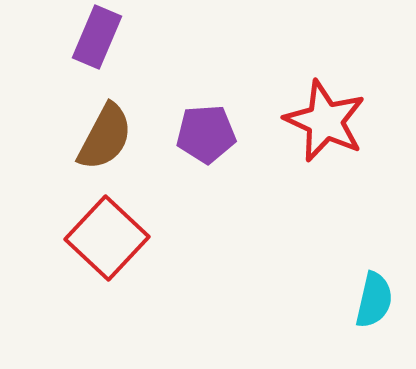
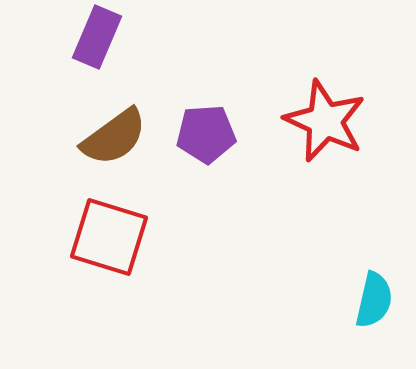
brown semicircle: moved 9 px right; rotated 26 degrees clockwise
red square: moved 2 px right, 1 px up; rotated 26 degrees counterclockwise
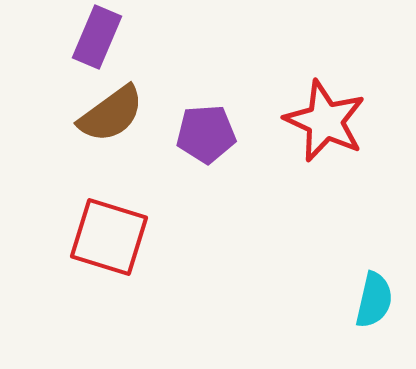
brown semicircle: moved 3 px left, 23 px up
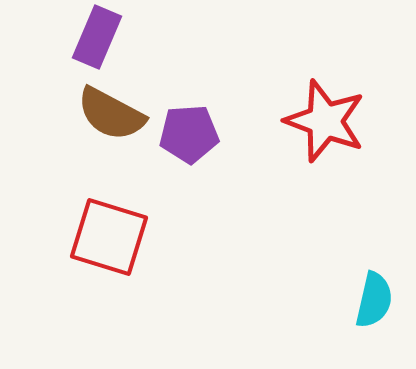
brown semicircle: rotated 64 degrees clockwise
red star: rotated 4 degrees counterclockwise
purple pentagon: moved 17 px left
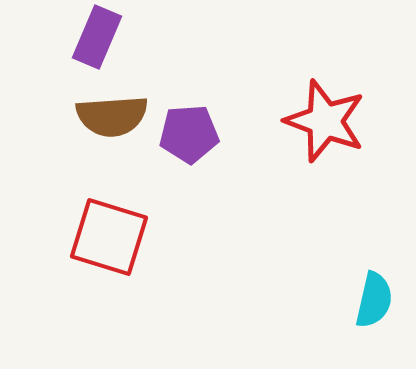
brown semicircle: moved 1 px right, 2 px down; rotated 32 degrees counterclockwise
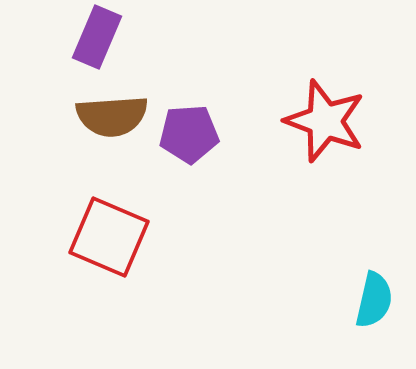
red square: rotated 6 degrees clockwise
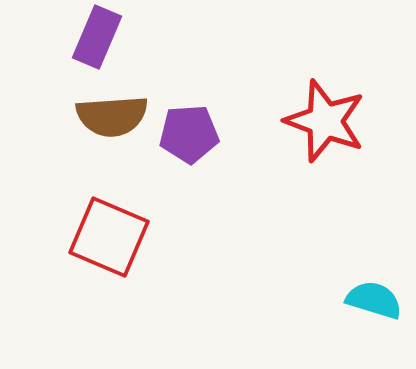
cyan semicircle: rotated 86 degrees counterclockwise
